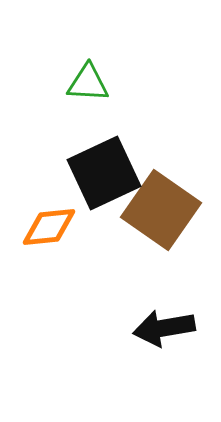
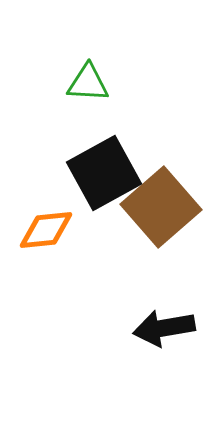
black square: rotated 4 degrees counterclockwise
brown square: moved 3 px up; rotated 14 degrees clockwise
orange diamond: moved 3 px left, 3 px down
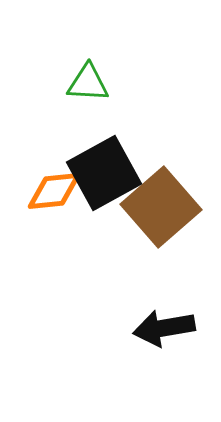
orange diamond: moved 8 px right, 39 px up
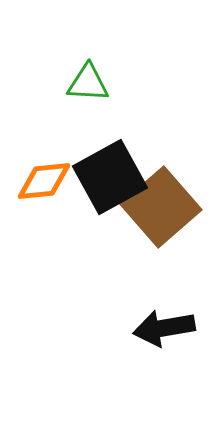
black square: moved 6 px right, 4 px down
orange diamond: moved 10 px left, 10 px up
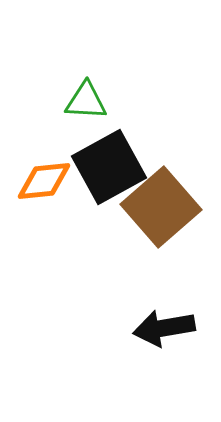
green triangle: moved 2 px left, 18 px down
black square: moved 1 px left, 10 px up
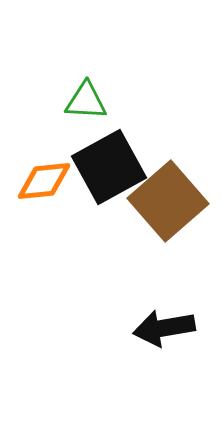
brown square: moved 7 px right, 6 px up
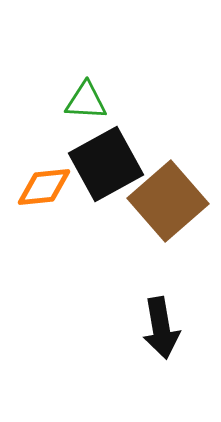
black square: moved 3 px left, 3 px up
orange diamond: moved 6 px down
black arrow: moved 3 px left; rotated 90 degrees counterclockwise
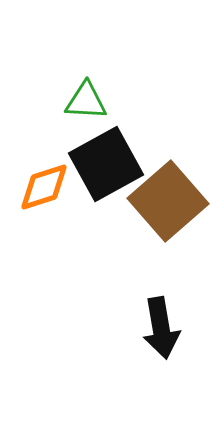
orange diamond: rotated 12 degrees counterclockwise
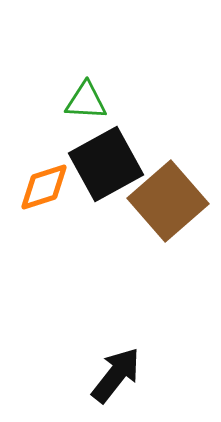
black arrow: moved 45 px left, 47 px down; rotated 132 degrees counterclockwise
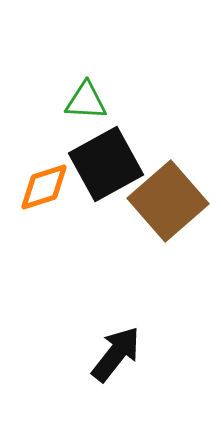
black arrow: moved 21 px up
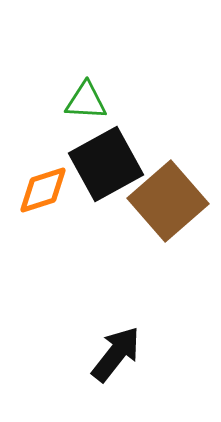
orange diamond: moved 1 px left, 3 px down
